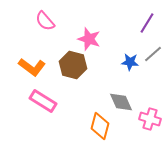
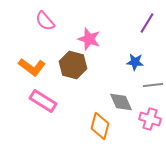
gray line: moved 31 px down; rotated 36 degrees clockwise
blue star: moved 5 px right
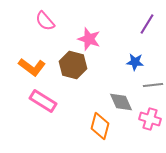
purple line: moved 1 px down
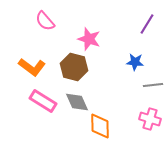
brown hexagon: moved 1 px right, 2 px down
gray diamond: moved 44 px left
orange diamond: rotated 16 degrees counterclockwise
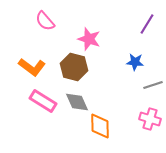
gray line: rotated 12 degrees counterclockwise
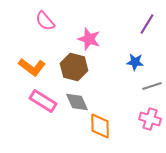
gray line: moved 1 px left, 1 px down
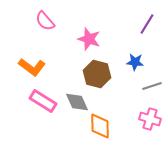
brown hexagon: moved 23 px right, 7 px down
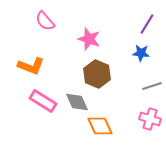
blue star: moved 6 px right, 9 px up
orange L-shape: moved 1 px left, 1 px up; rotated 16 degrees counterclockwise
brown hexagon: rotated 8 degrees clockwise
orange diamond: rotated 24 degrees counterclockwise
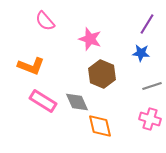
pink star: moved 1 px right
brown hexagon: moved 5 px right
orange diamond: rotated 12 degrees clockwise
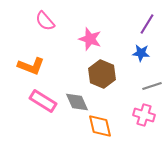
pink cross: moved 6 px left, 4 px up
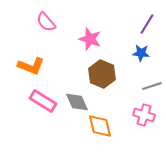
pink semicircle: moved 1 px right, 1 px down
